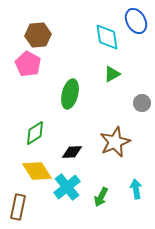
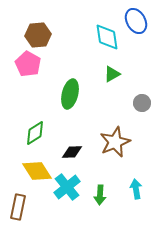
green arrow: moved 1 px left, 2 px up; rotated 24 degrees counterclockwise
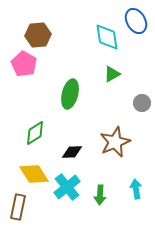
pink pentagon: moved 4 px left
yellow diamond: moved 3 px left, 3 px down
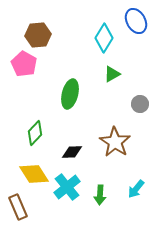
cyan diamond: moved 3 px left, 1 px down; rotated 40 degrees clockwise
gray circle: moved 2 px left, 1 px down
green diamond: rotated 15 degrees counterclockwise
brown star: rotated 16 degrees counterclockwise
cyan arrow: rotated 132 degrees counterclockwise
brown rectangle: rotated 35 degrees counterclockwise
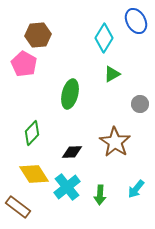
green diamond: moved 3 px left
brown rectangle: rotated 30 degrees counterclockwise
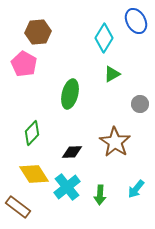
brown hexagon: moved 3 px up
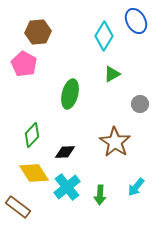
cyan diamond: moved 2 px up
green diamond: moved 2 px down
black diamond: moved 7 px left
yellow diamond: moved 1 px up
cyan arrow: moved 2 px up
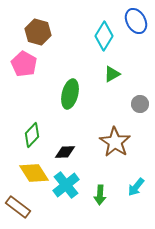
brown hexagon: rotated 20 degrees clockwise
cyan cross: moved 1 px left, 2 px up
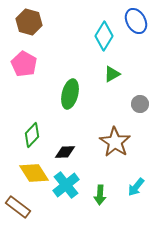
brown hexagon: moved 9 px left, 10 px up
